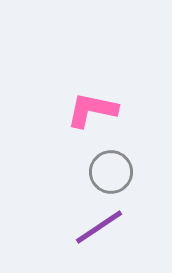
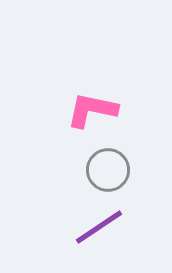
gray circle: moved 3 px left, 2 px up
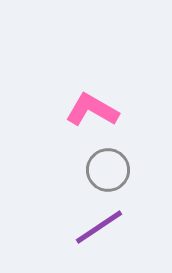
pink L-shape: rotated 18 degrees clockwise
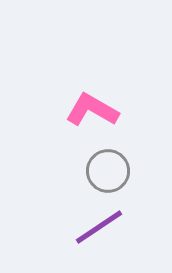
gray circle: moved 1 px down
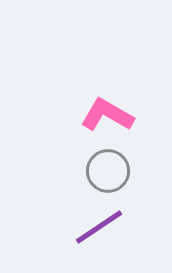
pink L-shape: moved 15 px right, 5 px down
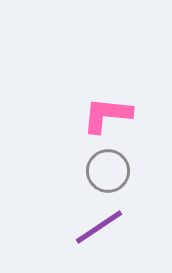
pink L-shape: rotated 24 degrees counterclockwise
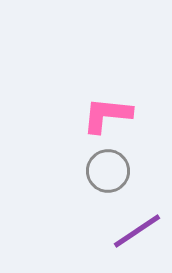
purple line: moved 38 px right, 4 px down
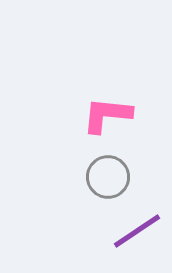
gray circle: moved 6 px down
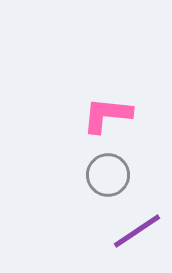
gray circle: moved 2 px up
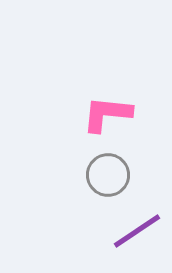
pink L-shape: moved 1 px up
